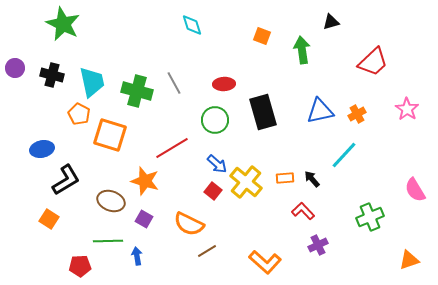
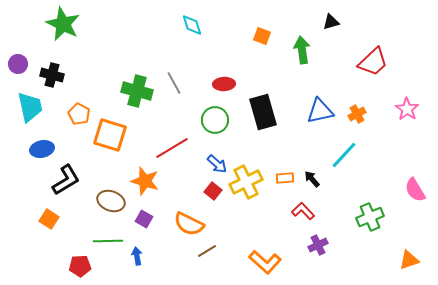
purple circle at (15, 68): moved 3 px right, 4 px up
cyan trapezoid at (92, 82): moved 62 px left, 25 px down
yellow cross at (246, 182): rotated 24 degrees clockwise
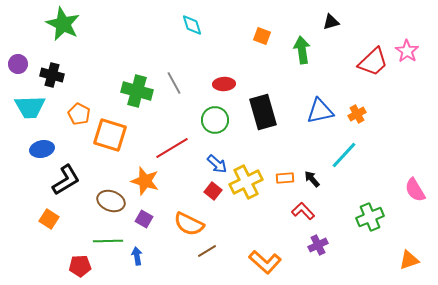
cyan trapezoid at (30, 107): rotated 100 degrees clockwise
pink star at (407, 109): moved 58 px up
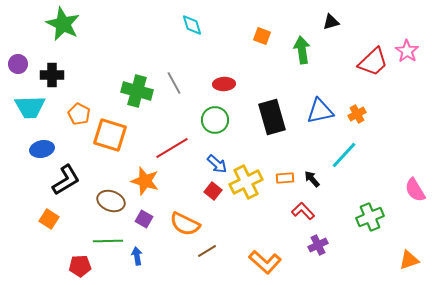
black cross at (52, 75): rotated 15 degrees counterclockwise
black rectangle at (263, 112): moved 9 px right, 5 px down
orange semicircle at (189, 224): moved 4 px left
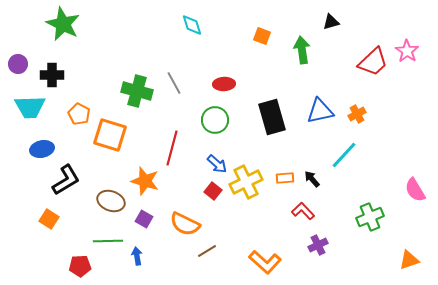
red line at (172, 148): rotated 44 degrees counterclockwise
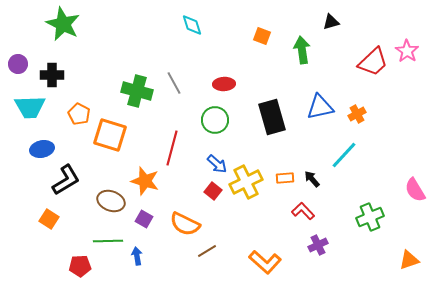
blue triangle at (320, 111): moved 4 px up
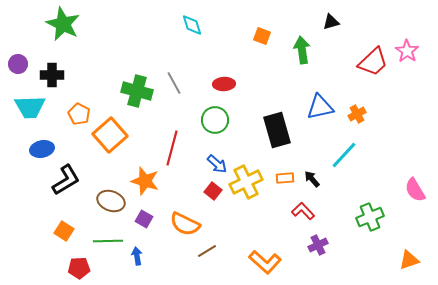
black rectangle at (272, 117): moved 5 px right, 13 px down
orange square at (110, 135): rotated 32 degrees clockwise
orange square at (49, 219): moved 15 px right, 12 px down
red pentagon at (80, 266): moved 1 px left, 2 px down
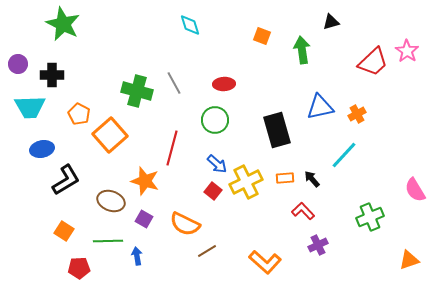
cyan diamond at (192, 25): moved 2 px left
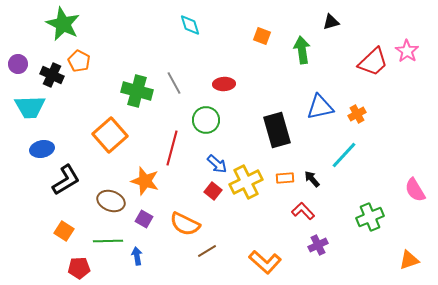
black cross at (52, 75): rotated 25 degrees clockwise
orange pentagon at (79, 114): moved 53 px up
green circle at (215, 120): moved 9 px left
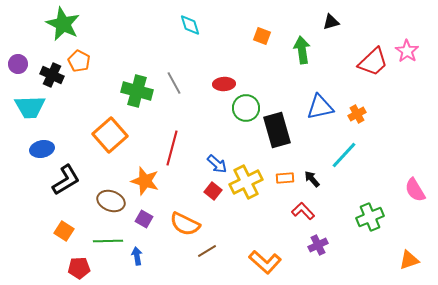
green circle at (206, 120): moved 40 px right, 12 px up
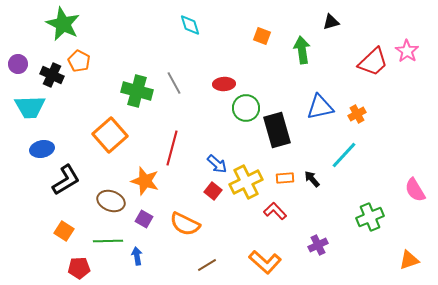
red L-shape at (303, 211): moved 28 px left
brown line at (207, 251): moved 14 px down
